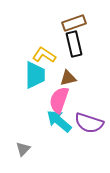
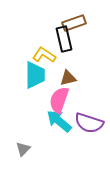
black rectangle: moved 10 px left, 5 px up
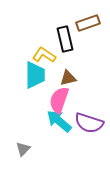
brown rectangle: moved 14 px right
black rectangle: moved 1 px right
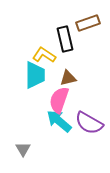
purple semicircle: rotated 12 degrees clockwise
gray triangle: rotated 14 degrees counterclockwise
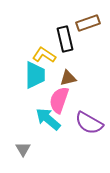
cyan arrow: moved 11 px left, 2 px up
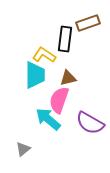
black rectangle: rotated 20 degrees clockwise
purple semicircle: moved 1 px right
gray triangle: rotated 21 degrees clockwise
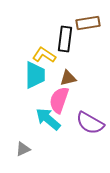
brown rectangle: rotated 10 degrees clockwise
gray triangle: rotated 14 degrees clockwise
